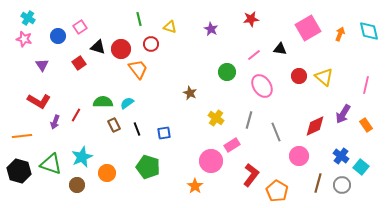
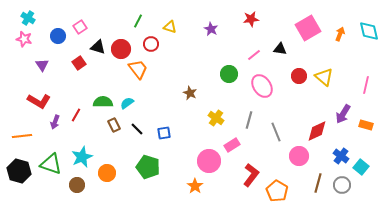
green line at (139, 19): moved 1 px left, 2 px down; rotated 40 degrees clockwise
green circle at (227, 72): moved 2 px right, 2 px down
orange rectangle at (366, 125): rotated 40 degrees counterclockwise
red diamond at (315, 126): moved 2 px right, 5 px down
black line at (137, 129): rotated 24 degrees counterclockwise
pink circle at (211, 161): moved 2 px left
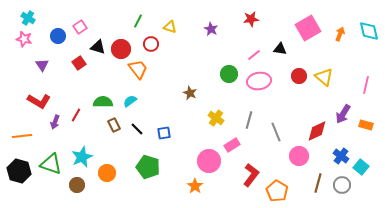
pink ellipse at (262, 86): moved 3 px left, 5 px up; rotated 65 degrees counterclockwise
cyan semicircle at (127, 103): moved 3 px right, 2 px up
